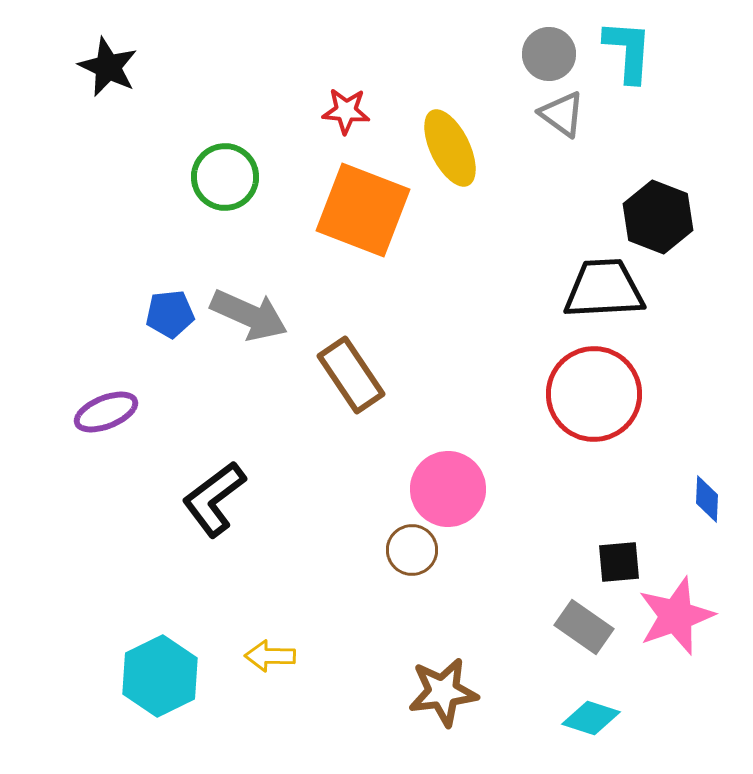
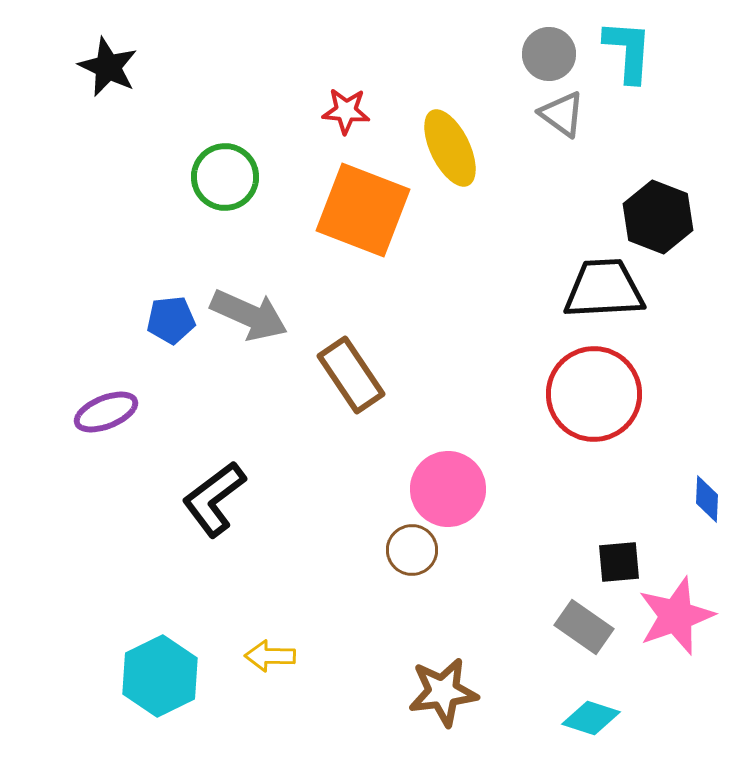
blue pentagon: moved 1 px right, 6 px down
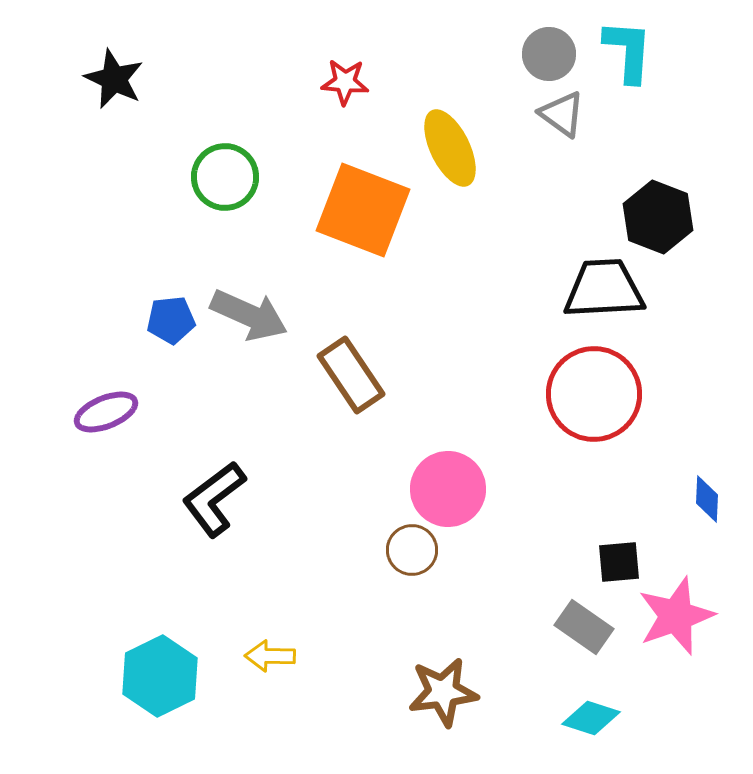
black star: moved 6 px right, 12 px down
red star: moved 1 px left, 29 px up
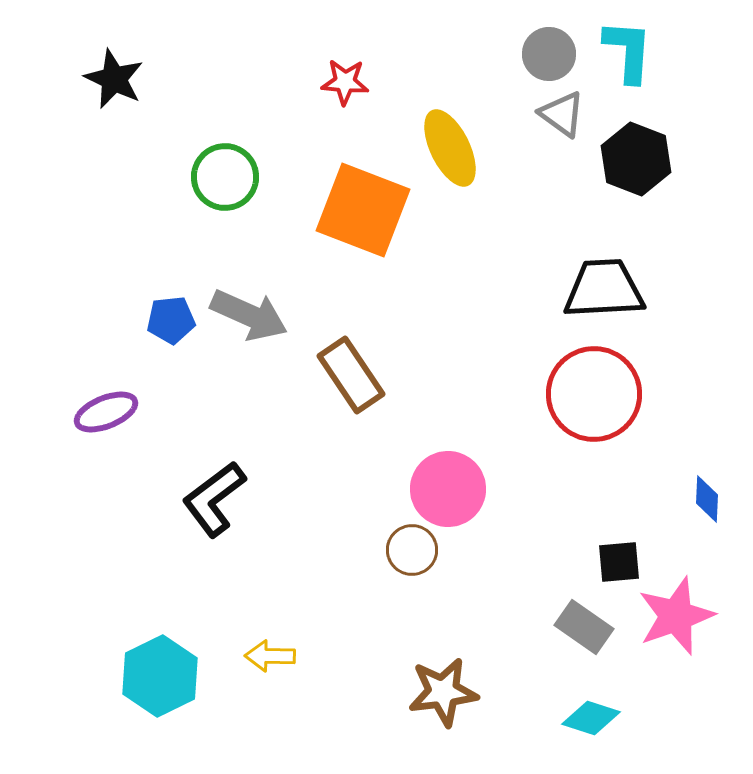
black hexagon: moved 22 px left, 58 px up
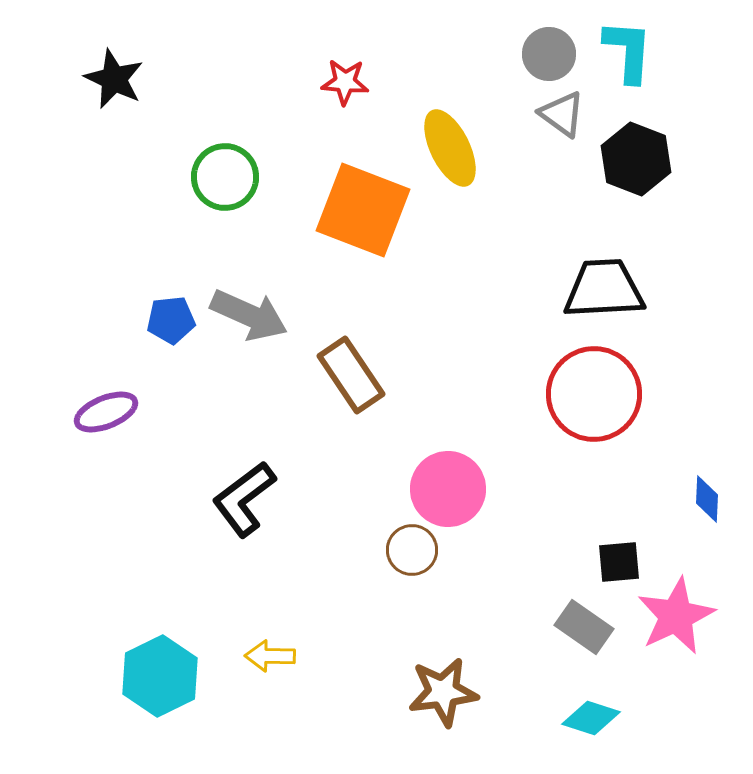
black L-shape: moved 30 px right
pink star: rotated 6 degrees counterclockwise
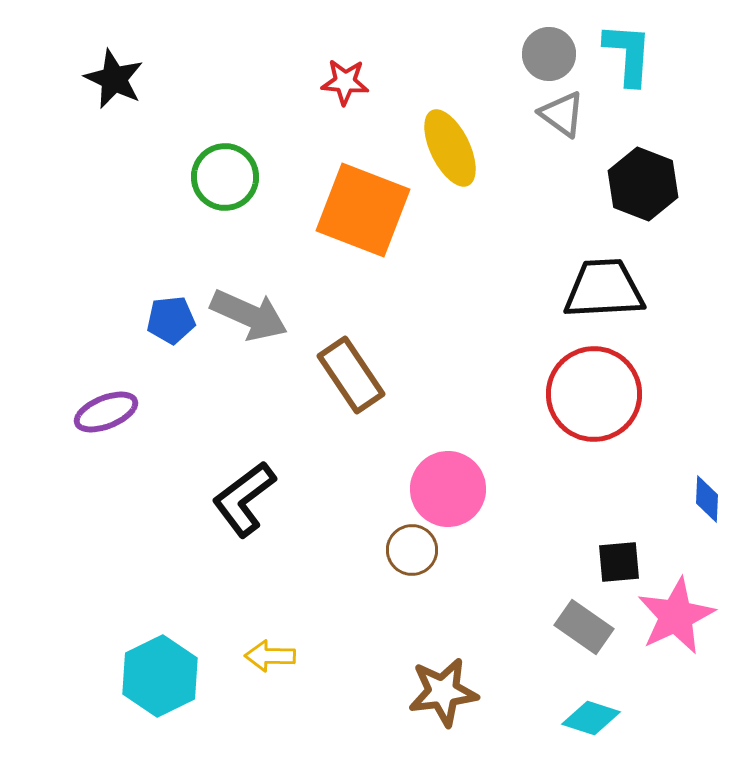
cyan L-shape: moved 3 px down
black hexagon: moved 7 px right, 25 px down
